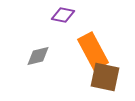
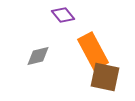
purple diamond: rotated 40 degrees clockwise
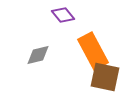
gray diamond: moved 1 px up
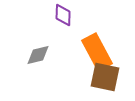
purple diamond: rotated 40 degrees clockwise
orange rectangle: moved 4 px right, 1 px down
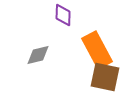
orange rectangle: moved 2 px up
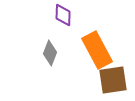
gray diamond: moved 12 px right, 2 px up; rotated 55 degrees counterclockwise
brown square: moved 8 px right, 3 px down; rotated 20 degrees counterclockwise
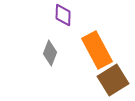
brown square: rotated 24 degrees counterclockwise
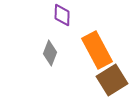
purple diamond: moved 1 px left
brown square: moved 1 px left
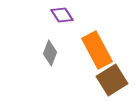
purple diamond: rotated 35 degrees counterclockwise
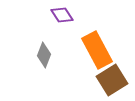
gray diamond: moved 6 px left, 2 px down
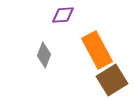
purple diamond: moved 1 px right; rotated 60 degrees counterclockwise
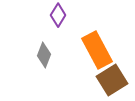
purple diamond: moved 5 px left; rotated 55 degrees counterclockwise
